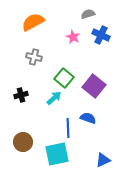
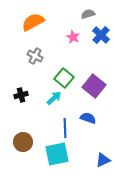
blue cross: rotated 18 degrees clockwise
gray cross: moved 1 px right, 1 px up; rotated 14 degrees clockwise
blue line: moved 3 px left
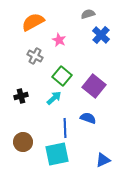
pink star: moved 14 px left, 3 px down
green square: moved 2 px left, 2 px up
black cross: moved 1 px down
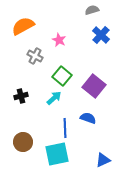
gray semicircle: moved 4 px right, 4 px up
orange semicircle: moved 10 px left, 4 px down
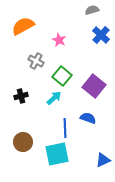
gray cross: moved 1 px right, 5 px down
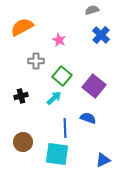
orange semicircle: moved 1 px left, 1 px down
gray cross: rotated 28 degrees counterclockwise
cyan square: rotated 20 degrees clockwise
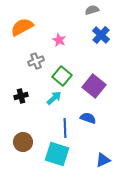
gray cross: rotated 21 degrees counterclockwise
cyan square: rotated 10 degrees clockwise
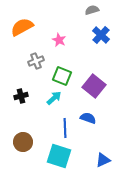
green square: rotated 18 degrees counterclockwise
cyan square: moved 2 px right, 2 px down
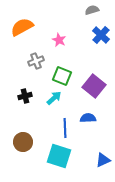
black cross: moved 4 px right
blue semicircle: rotated 21 degrees counterclockwise
